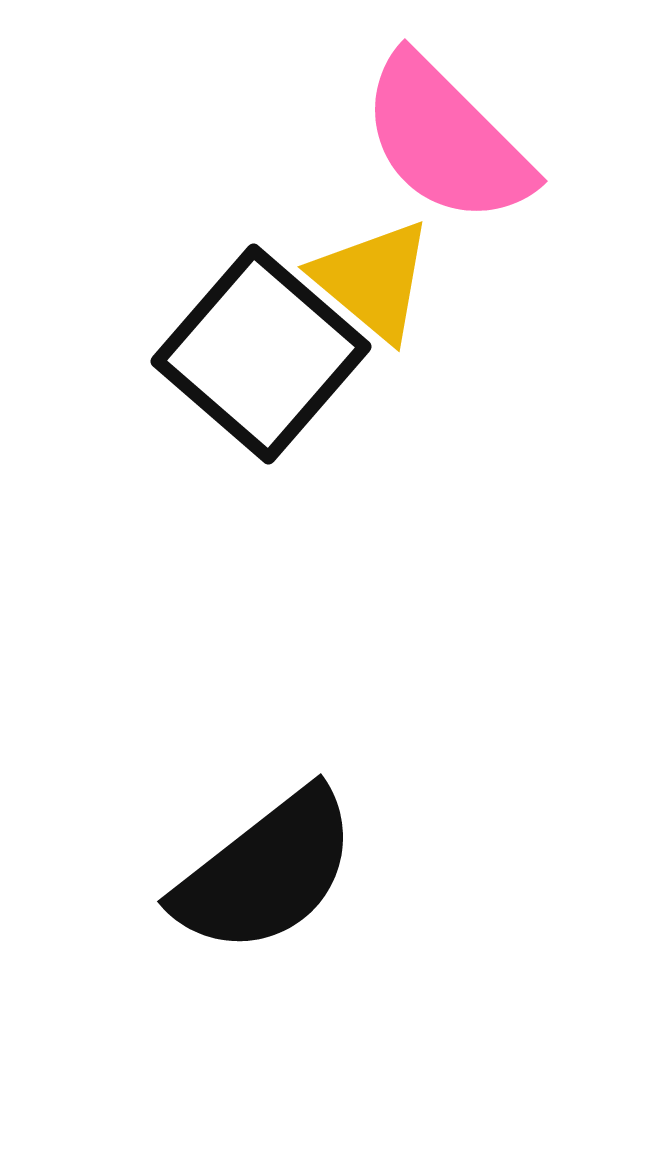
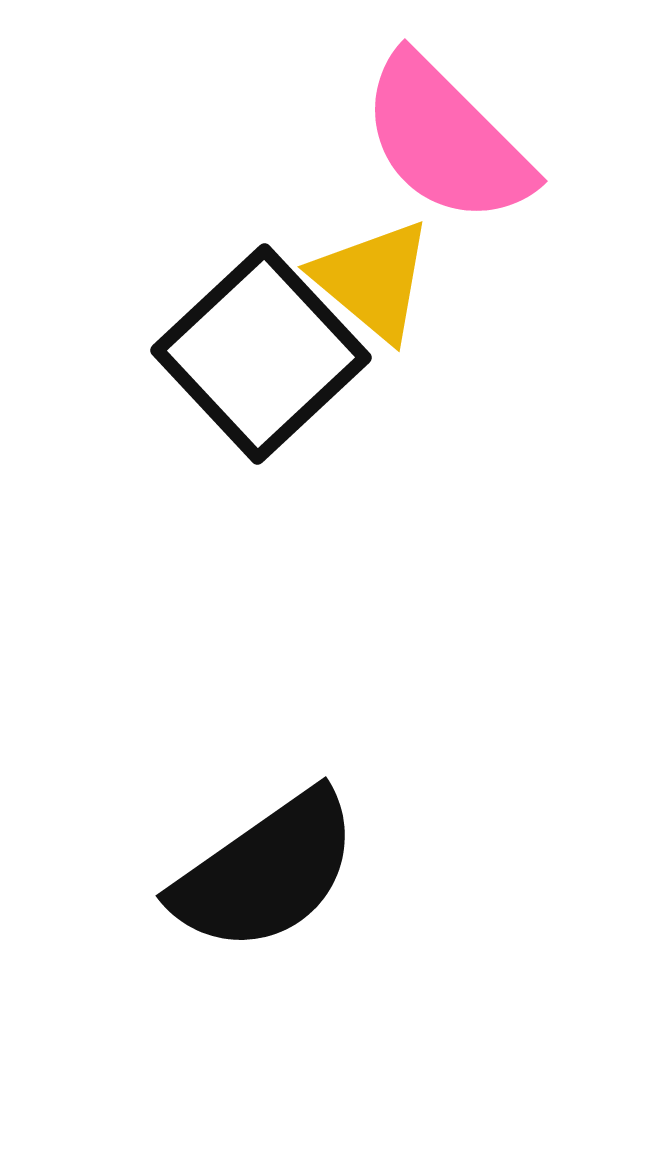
black square: rotated 6 degrees clockwise
black semicircle: rotated 3 degrees clockwise
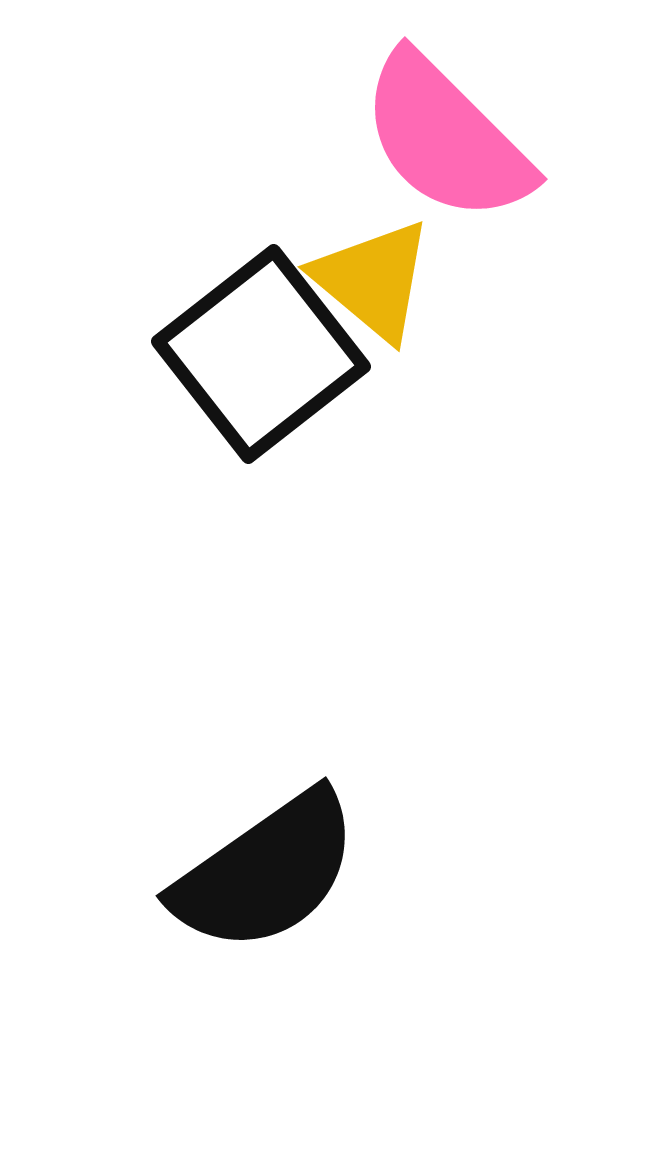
pink semicircle: moved 2 px up
black square: rotated 5 degrees clockwise
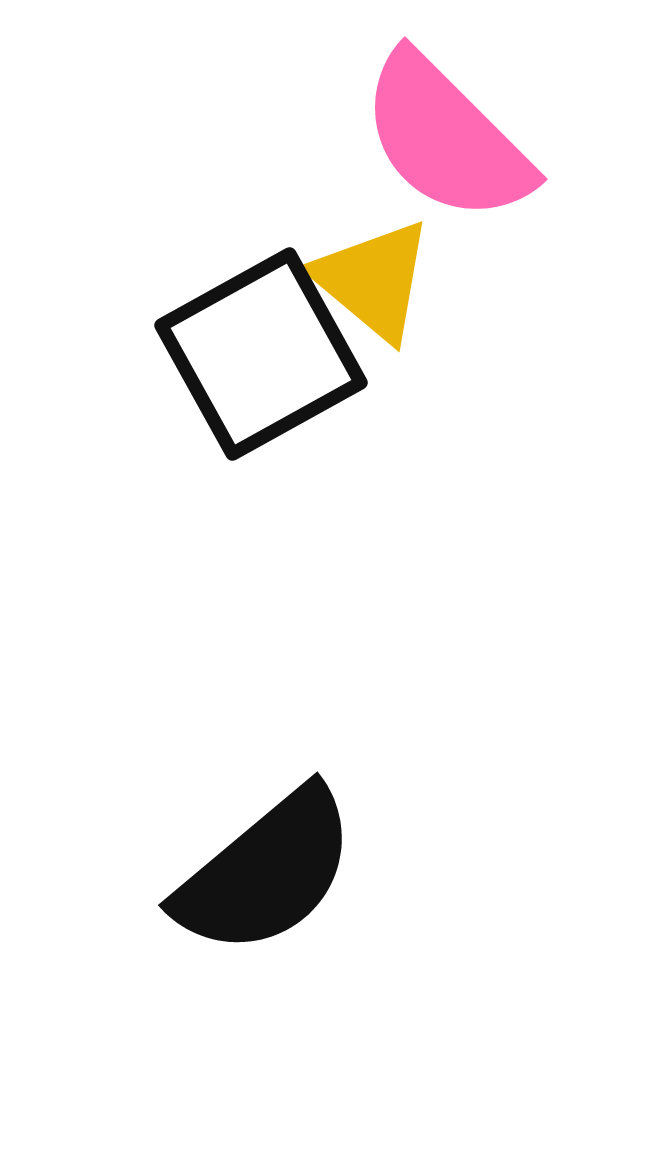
black square: rotated 9 degrees clockwise
black semicircle: rotated 5 degrees counterclockwise
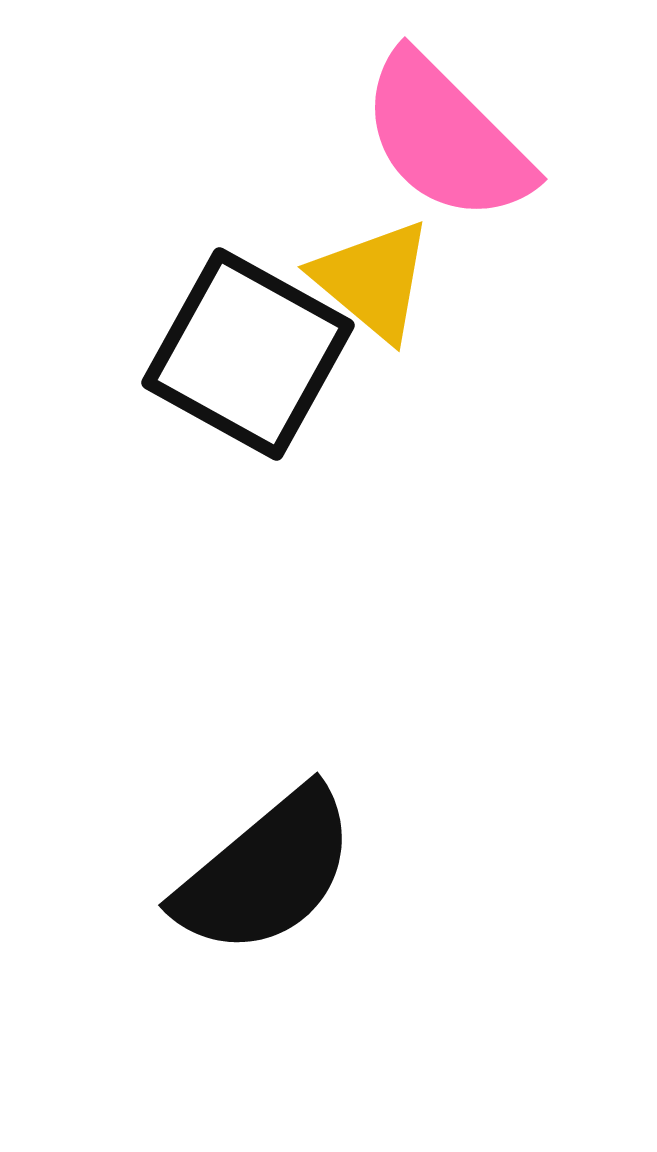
black square: moved 13 px left; rotated 32 degrees counterclockwise
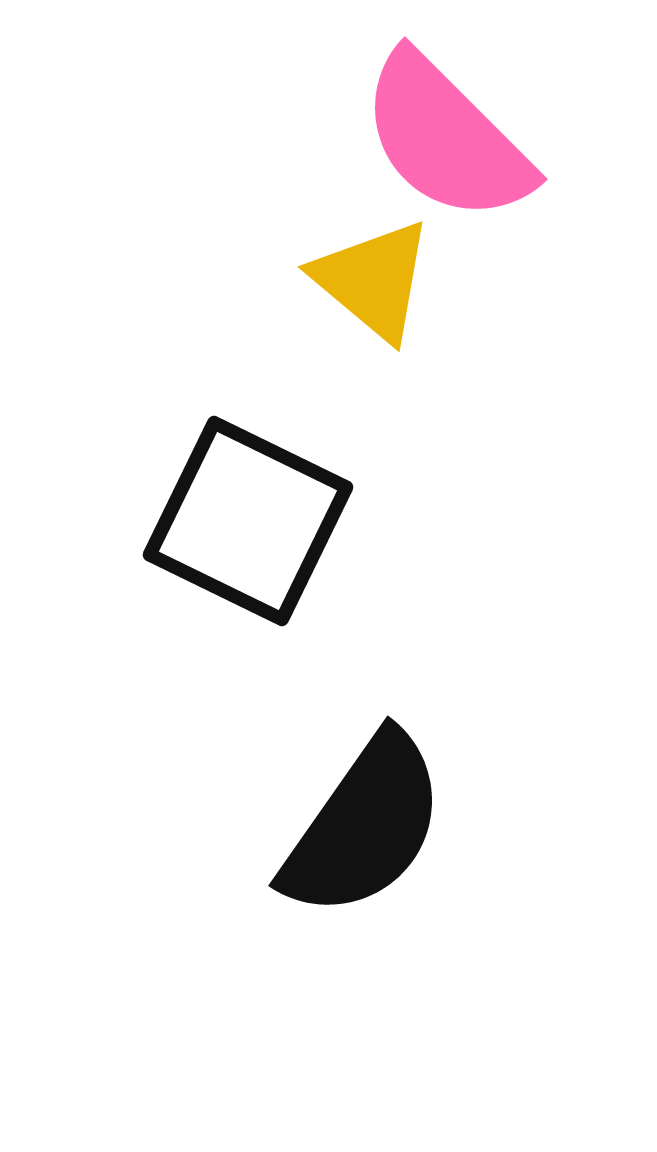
black square: moved 167 px down; rotated 3 degrees counterclockwise
black semicircle: moved 98 px right, 46 px up; rotated 15 degrees counterclockwise
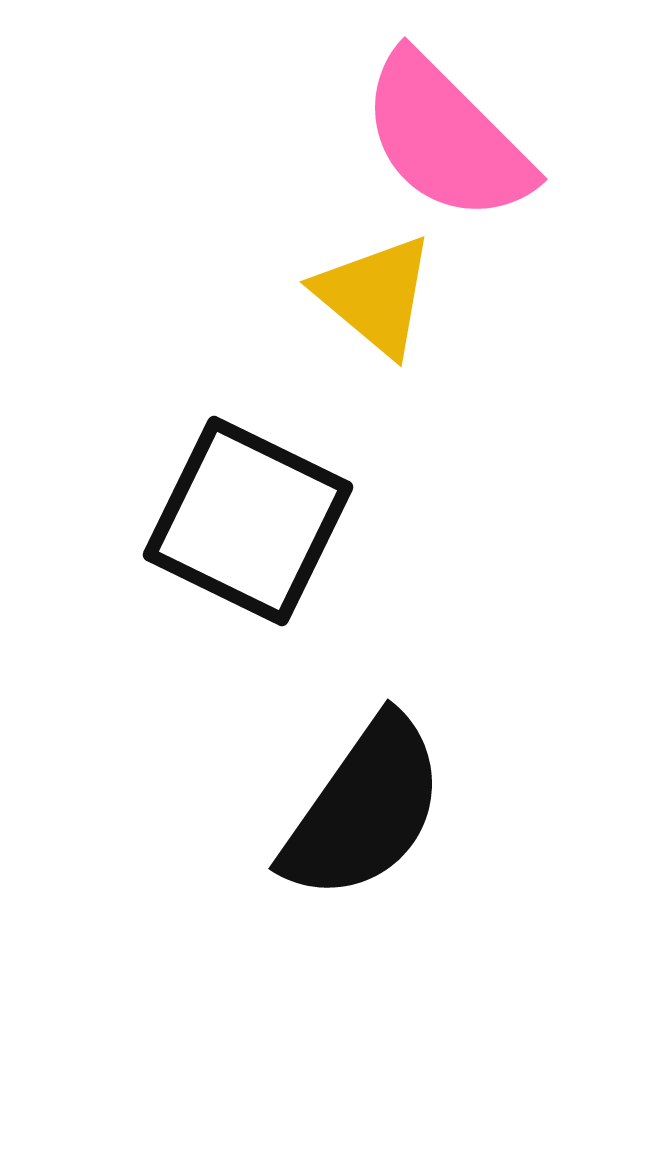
yellow triangle: moved 2 px right, 15 px down
black semicircle: moved 17 px up
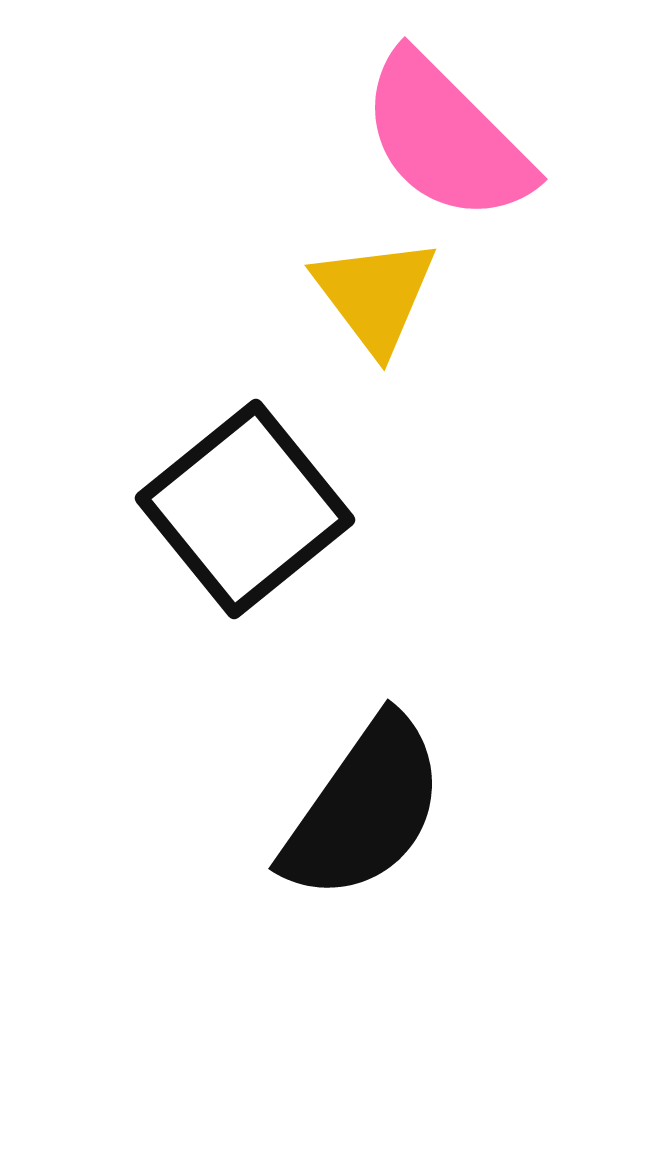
yellow triangle: rotated 13 degrees clockwise
black square: moved 3 px left, 12 px up; rotated 25 degrees clockwise
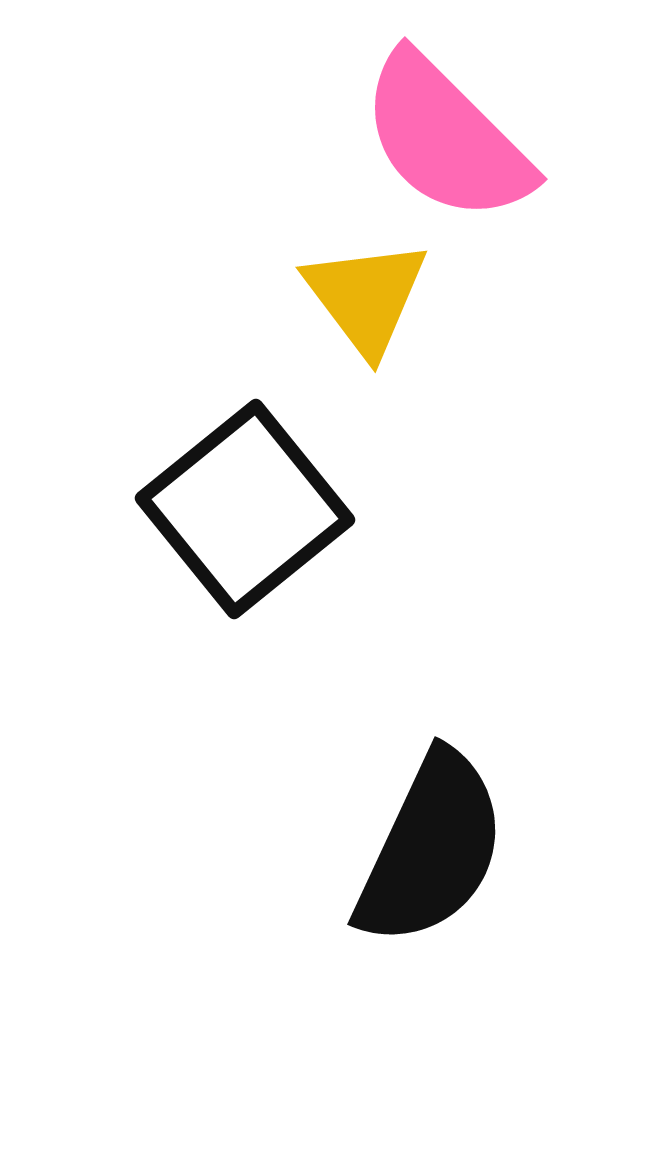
yellow triangle: moved 9 px left, 2 px down
black semicircle: moved 67 px right, 40 px down; rotated 10 degrees counterclockwise
